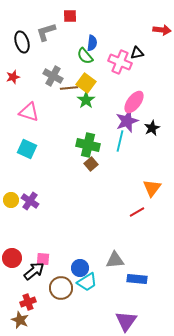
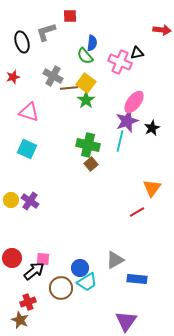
gray triangle: rotated 24 degrees counterclockwise
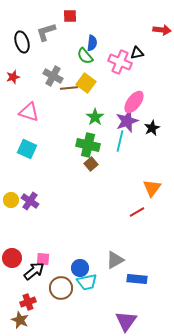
green star: moved 9 px right, 17 px down
cyan trapezoid: rotated 20 degrees clockwise
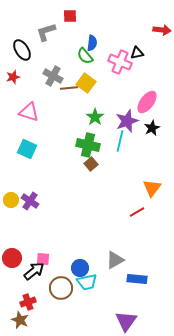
black ellipse: moved 8 px down; rotated 15 degrees counterclockwise
pink ellipse: moved 13 px right
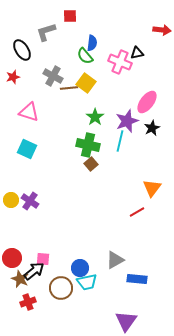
brown star: moved 41 px up
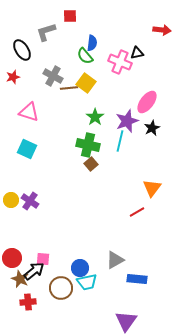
red cross: rotated 14 degrees clockwise
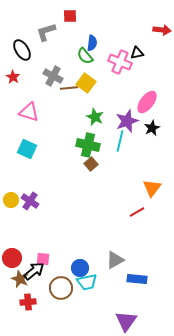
red star: rotated 24 degrees counterclockwise
green star: rotated 12 degrees counterclockwise
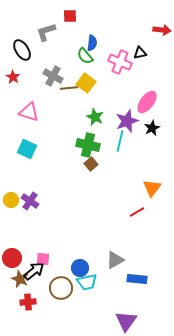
black triangle: moved 3 px right
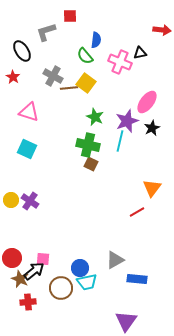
blue semicircle: moved 4 px right, 3 px up
black ellipse: moved 1 px down
brown square: rotated 24 degrees counterclockwise
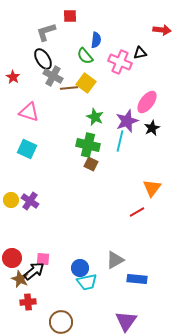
black ellipse: moved 21 px right, 8 px down
brown circle: moved 34 px down
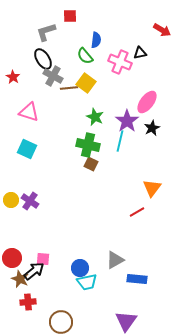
red arrow: rotated 24 degrees clockwise
purple star: rotated 15 degrees counterclockwise
